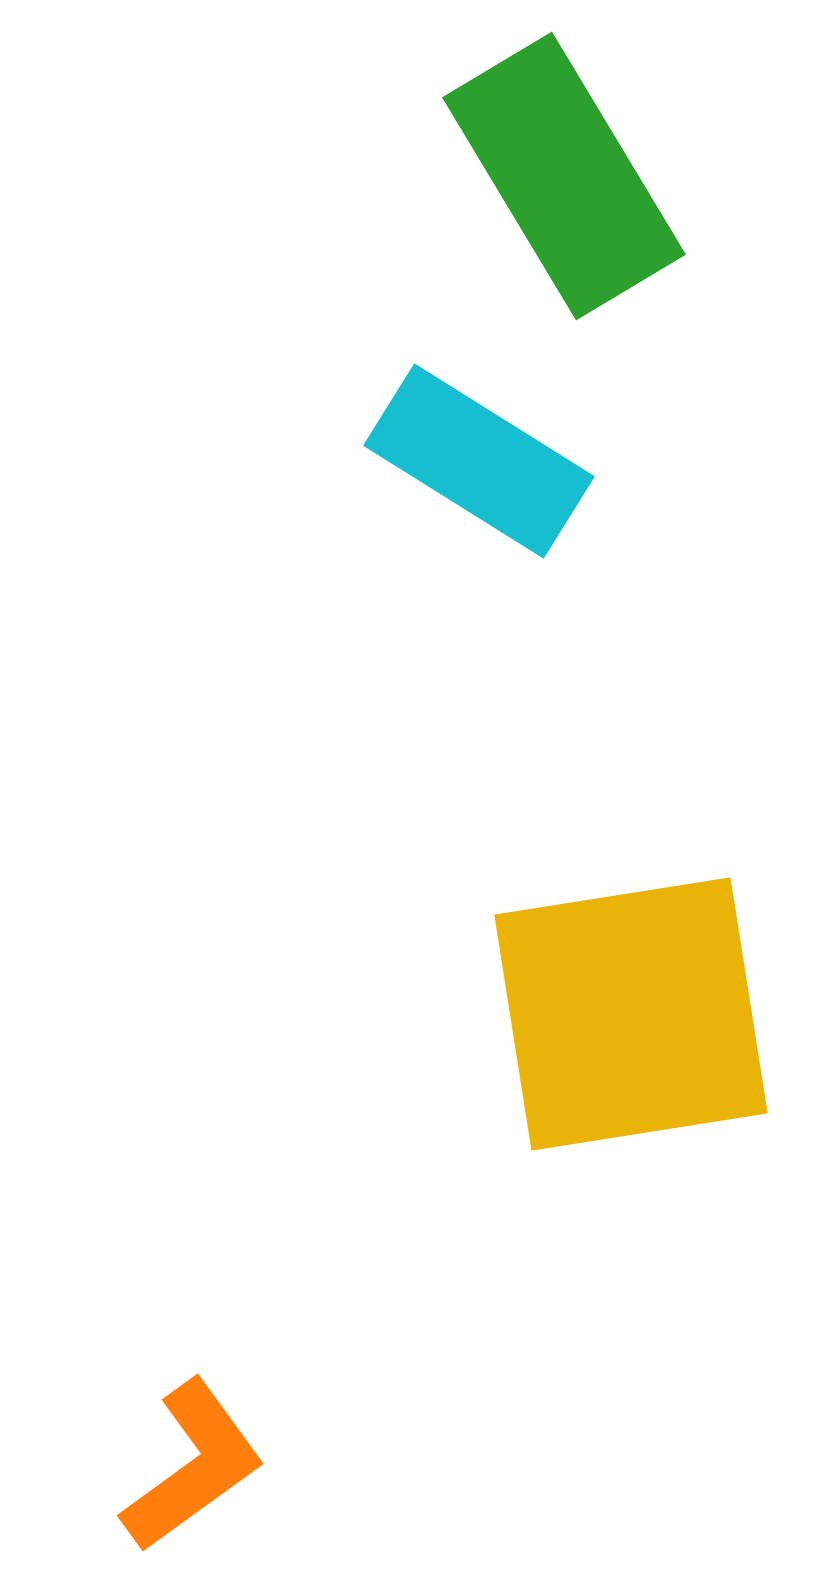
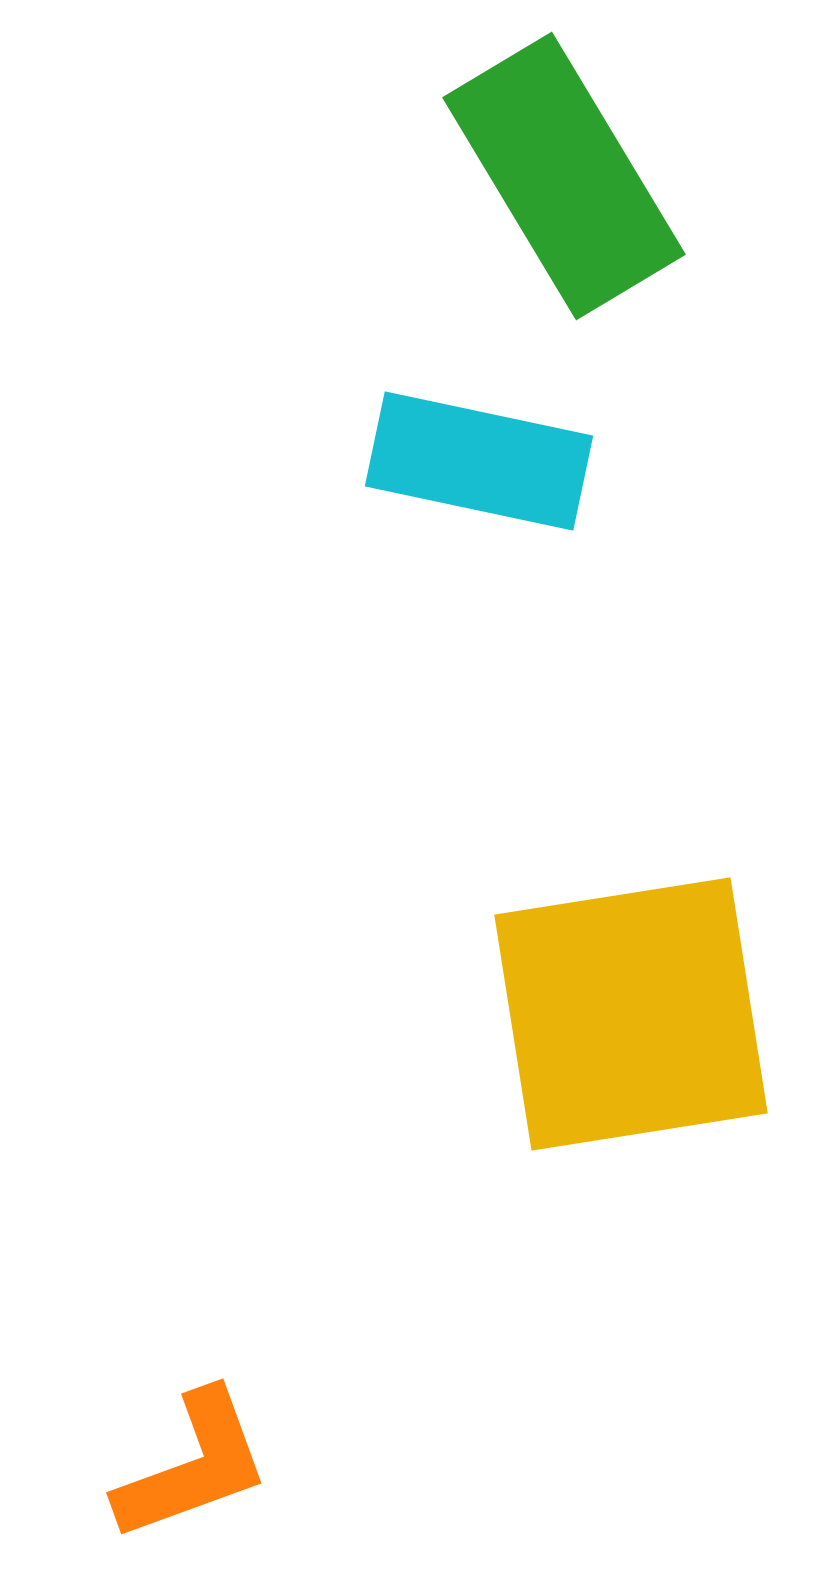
cyan rectangle: rotated 20 degrees counterclockwise
orange L-shape: rotated 16 degrees clockwise
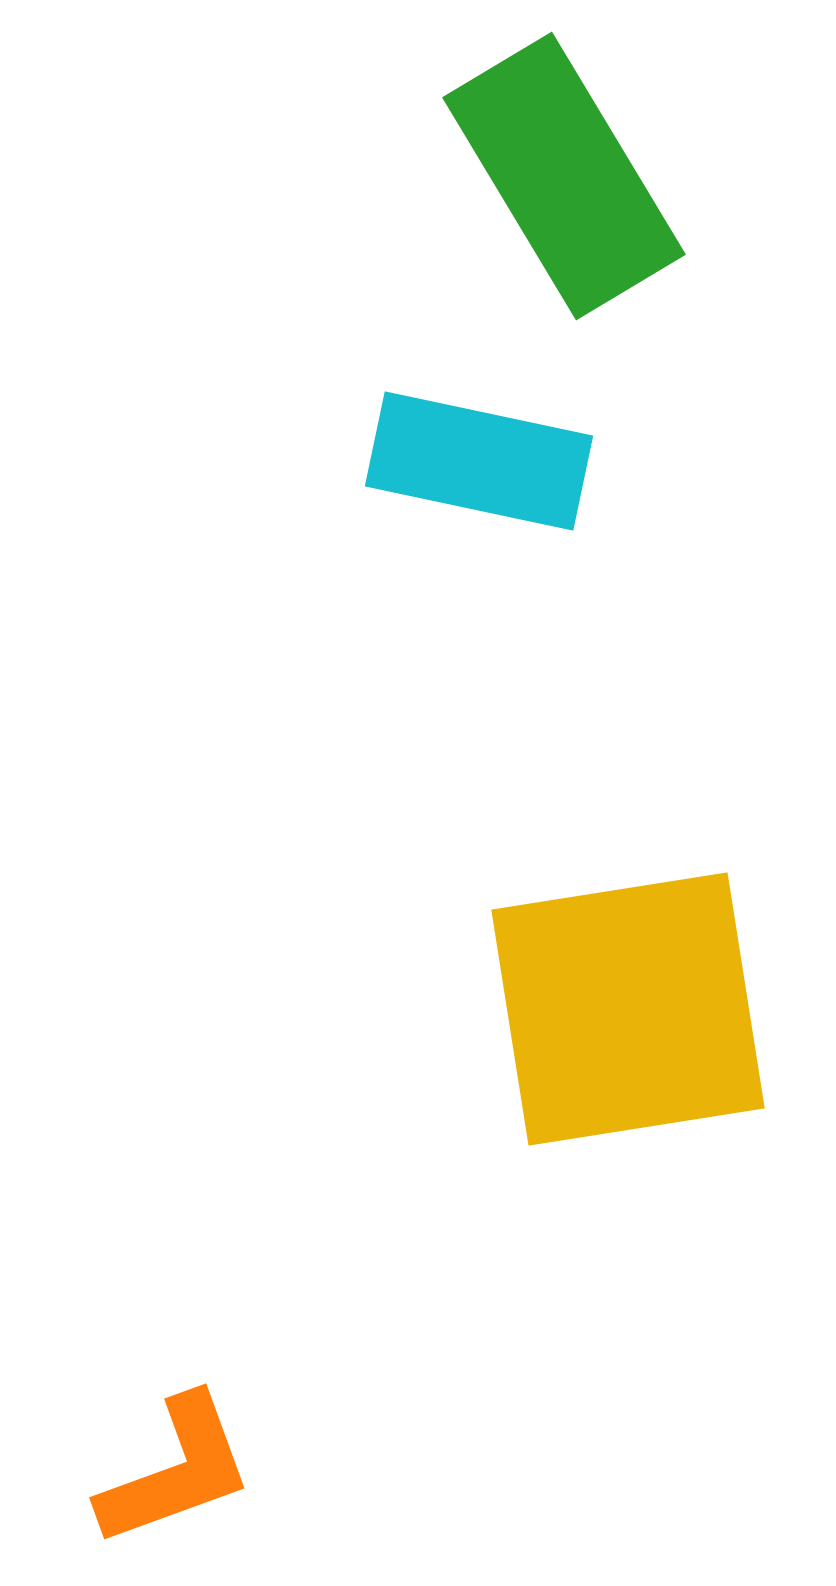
yellow square: moved 3 px left, 5 px up
orange L-shape: moved 17 px left, 5 px down
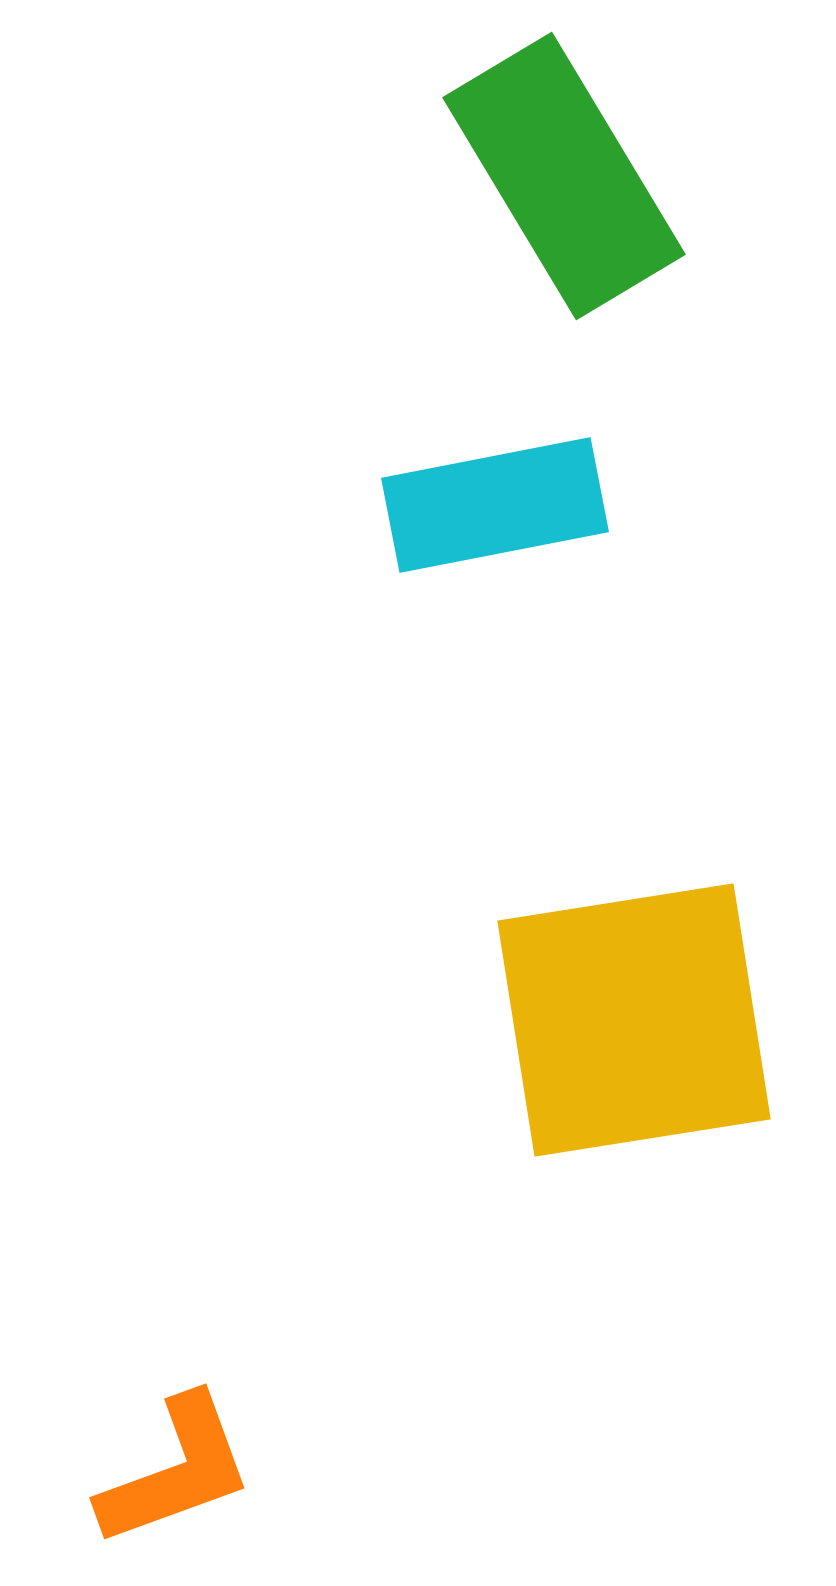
cyan rectangle: moved 16 px right, 44 px down; rotated 23 degrees counterclockwise
yellow square: moved 6 px right, 11 px down
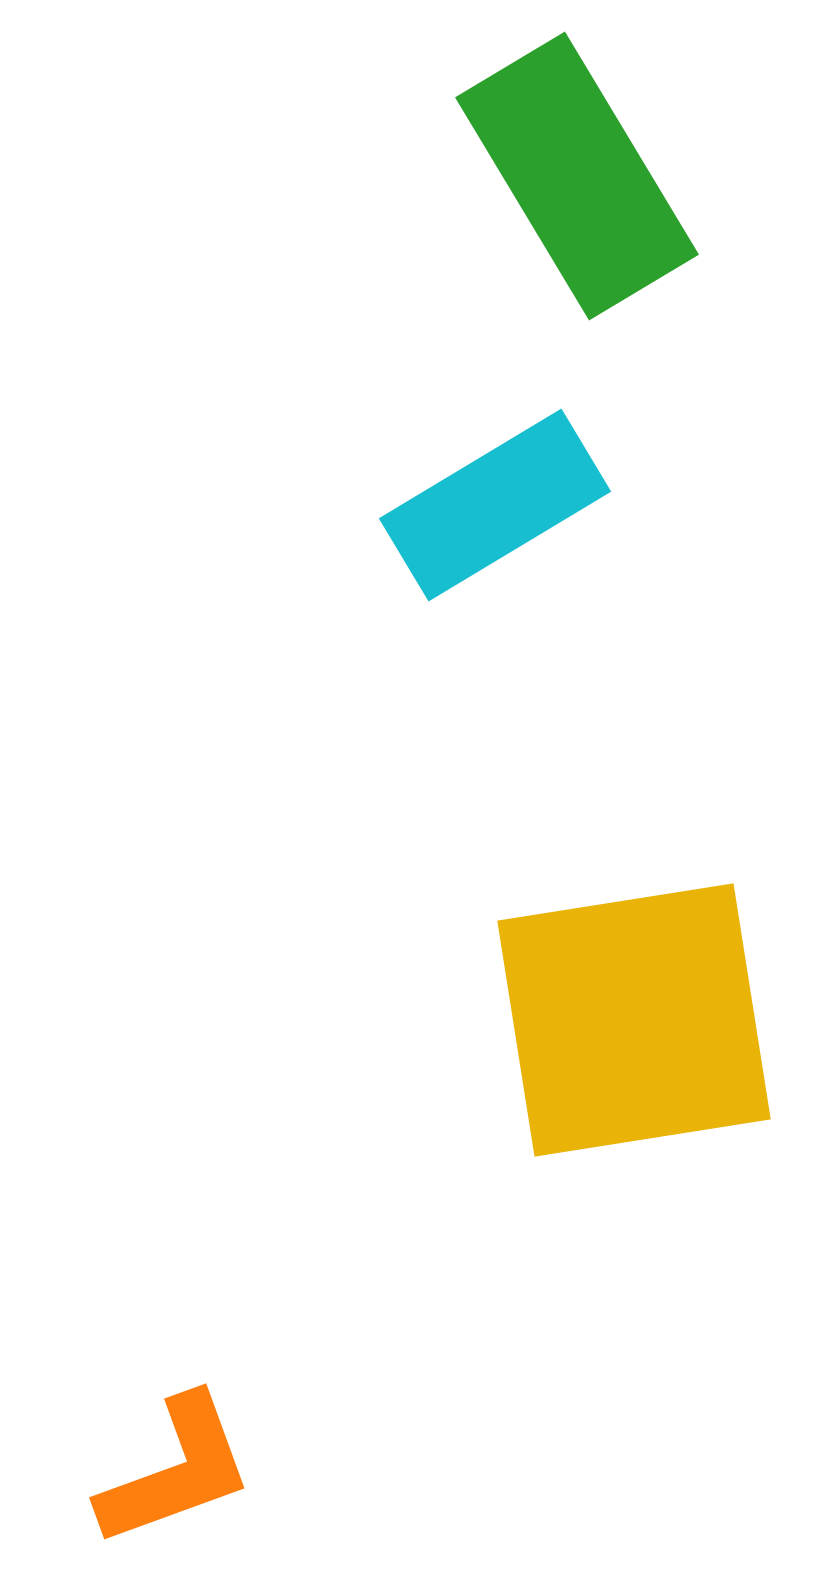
green rectangle: moved 13 px right
cyan rectangle: rotated 20 degrees counterclockwise
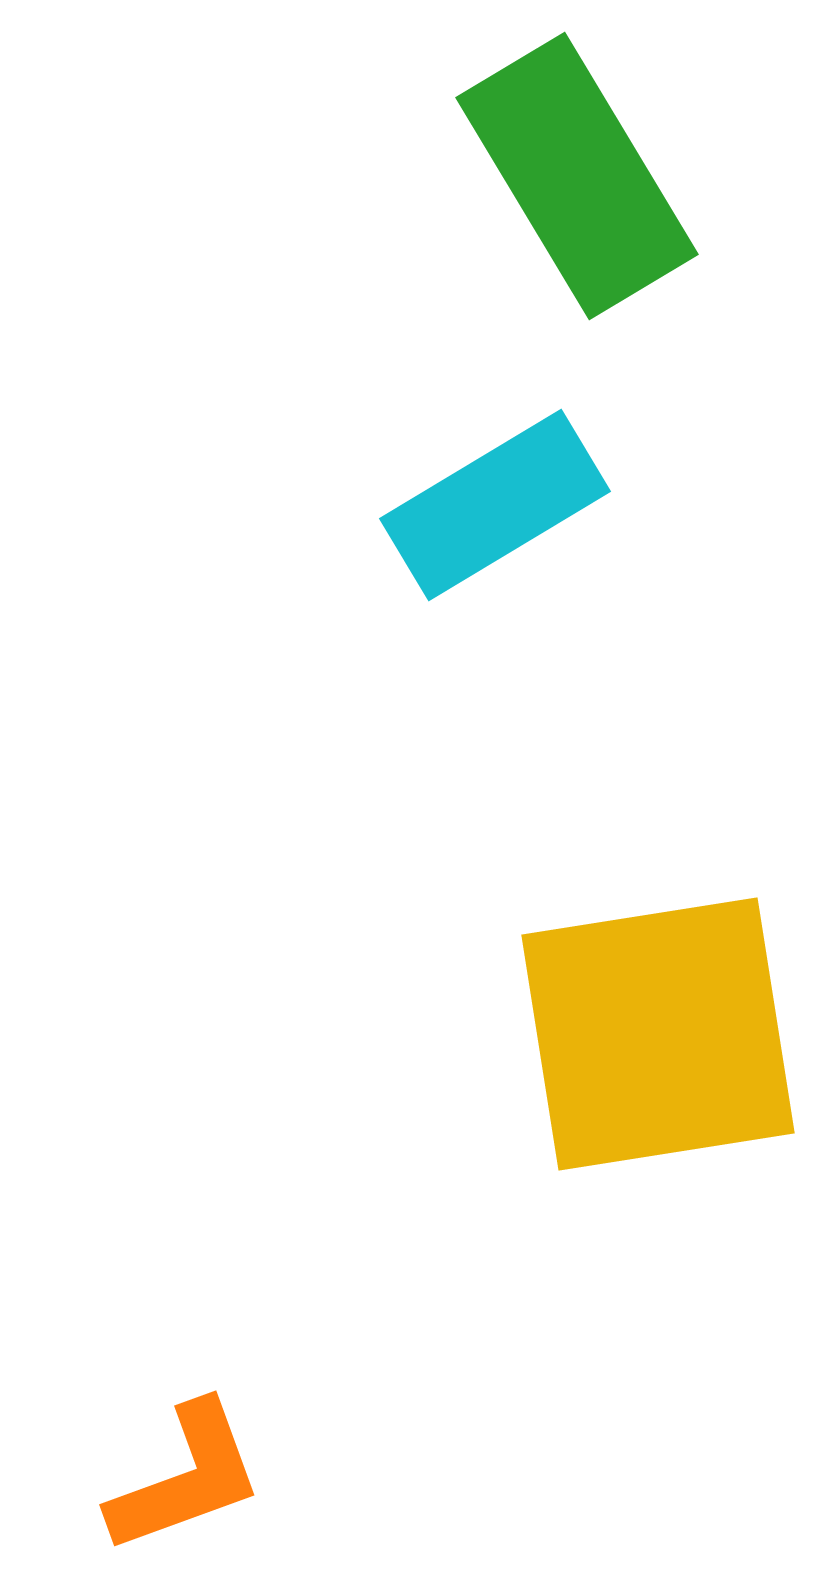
yellow square: moved 24 px right, 14 px down
orange L-shape: moved 10 px right, 7 px down
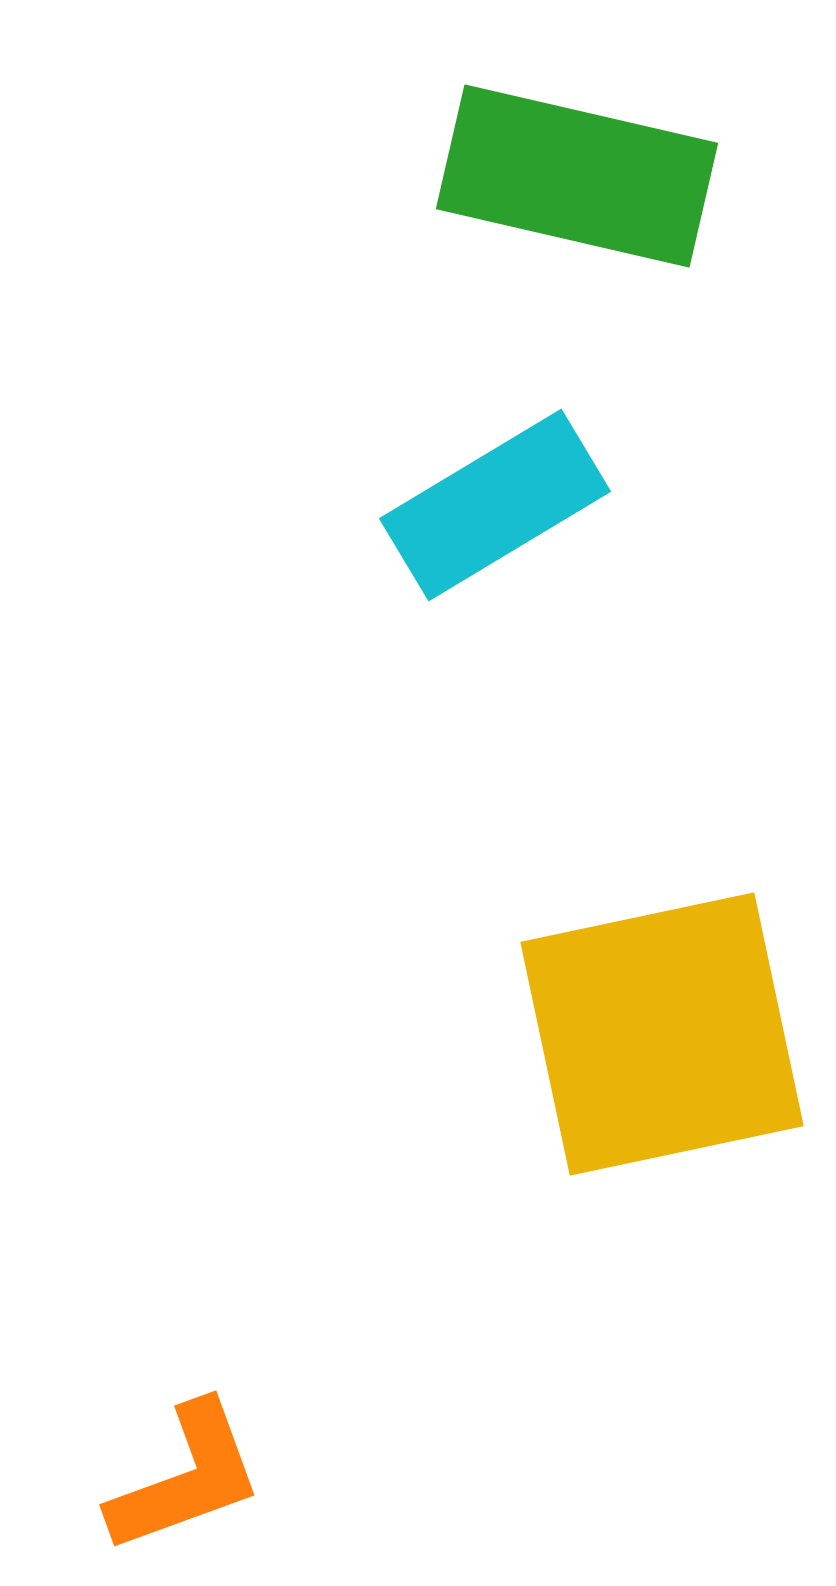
green rectangle: rotated 46 degrees counterclockwise
yellow square: moved 4 px right; rotated 3 degrees counterclockwise
